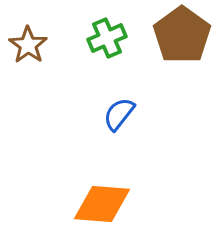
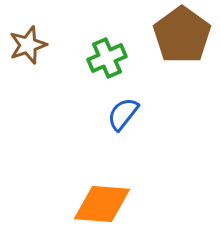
green cross: moved 20 px down
brown star: rotated 18 degrees clockwise
blue semicircle: moved 4 px right
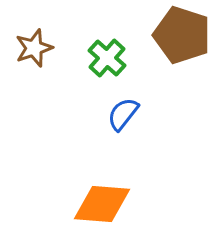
brown pentagon: rotated 18 degrees counterclockwise
brown star: moved 6 px right, 3 px down
green cross: rotated 24 degrees counterclockwise
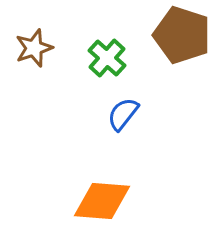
orange diamond: moved 3 px up
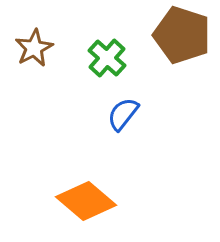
brown star: rotated 9 degrees counterclockwise
orange diamond: moved 16 px left; rotated 36 degrees clockwise
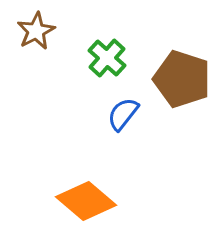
brown pentagon: moved 44 px down
brown star: moved 2 px right, 17 px up
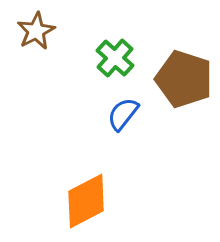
green cross: moved 8 px right
brown pentagon: moved 2 px right
orange diamond: rotated 68 degrees counterclockwise
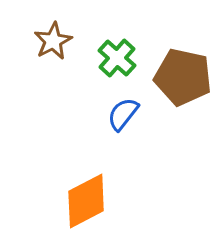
brown star: moved 17 px right, 10 px down
green cross: moved 2 px right
brown pentagon: moved 1 px left, 2 px up; rotated 6 degrees counterclockwise
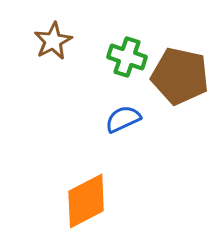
green cross: moved 10 px right, 1 px up; rotated 24 degrees counterclockwise
brown pentagon: moved 3 px left, 1 px up
blue semicircle: moved 5 px down; rotated 27 degrees clockwise
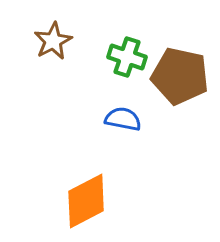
blue semicircle: rotated 36 degrees clockwise
